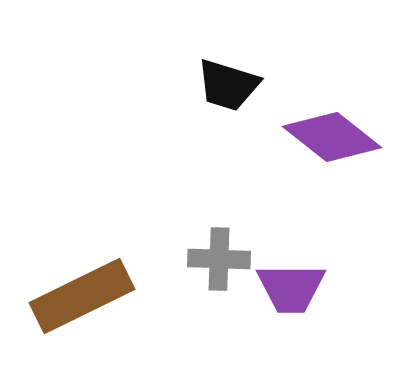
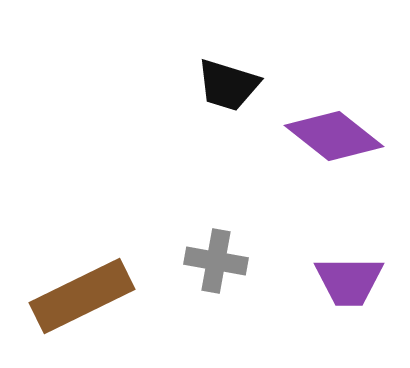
purple diamond: moved 2 px right, 1 px up
gray cross: moved 3 px left, 2 px down; rotated 8 degrees clockwise
purple trapezoid: moved 58 px right, 7 px up
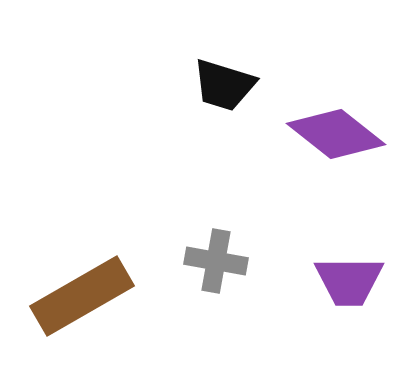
black trapezoid: moved 4 px left
purple diamond: moved 2 px right, 2 px up
brown rectangle: rotated 4 degrees counterclockwise
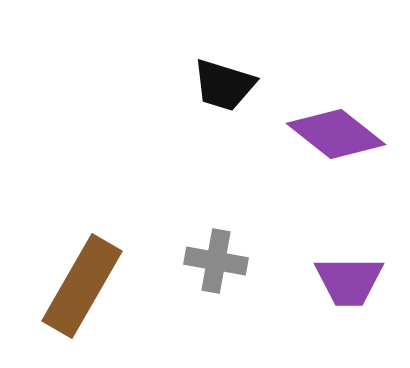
brown rectangle: moved 10 px up; rotated 30 degrees counterclockwise
